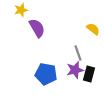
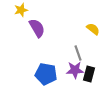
purple star: rotated 12 degrees clockwise
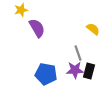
black rectangle: moved 3 px up
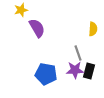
yellow semicircle: rotated 56 degrees clockwise
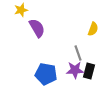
yellow semicircle: rotated 16 degrees clockwise
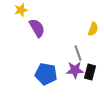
black rectangle: moved 1 px right, 1 px down
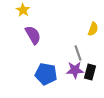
yellow star: moved 2 px right; rotated 24 degrees counterclockwise
purple semicircle: moved 4 px left, 7 px down
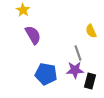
yellow semicircle: moved 2 px left, 2 px down; rotated 136 degrees clockwise
black rectangle: moved 9 px down
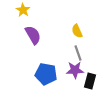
yellow semicircle: moved 14 px left
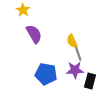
yellow semicircle: moved 5 px left, 10 px down
purple semicircle: moved 1 px right, 1 px up
